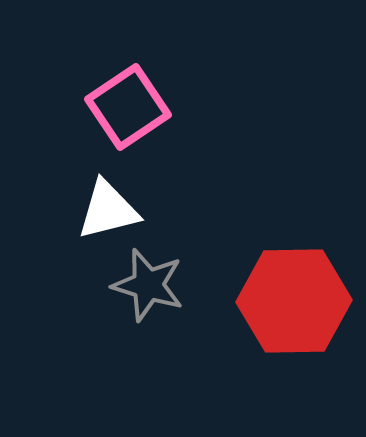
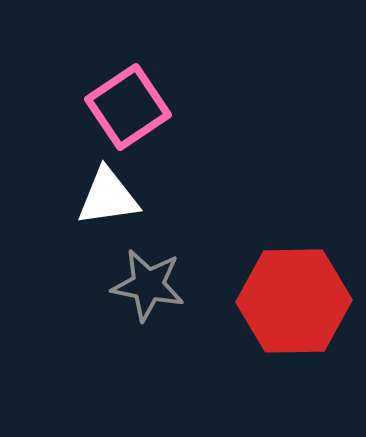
white triangle: moved 13 px up; rotated 6 degrees clockwise
gray star: rotated 6 degrees counterclockwise
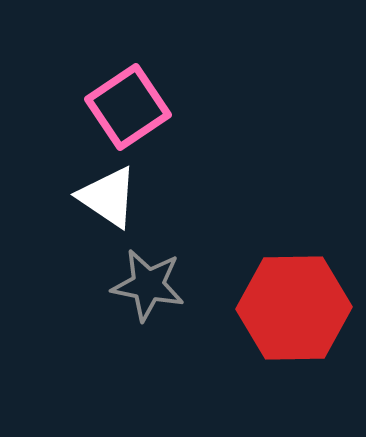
white triangle: rotated 42 degrees clockwise
red hexagon: moved 7 px down
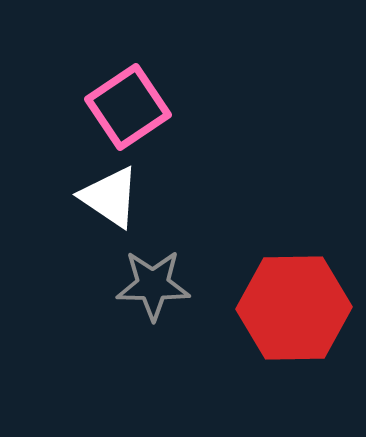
white triangle: moved 2 px right
gray star: moved 5 px right; rotated 10 degrees counterclockwise
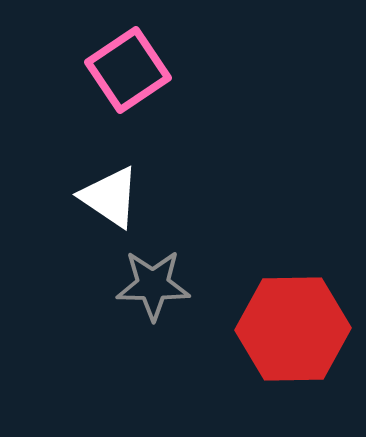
pink square: moved 37 px up
red hexagon: moved 1 px left, 21 px down
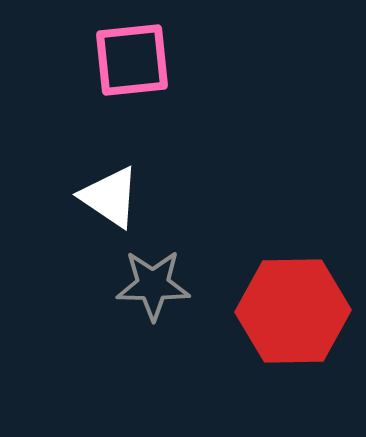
pink square: moved 4 px right, 10 px up; rotated 28 degrees clockwise
red hexagon: moved 18 px up
